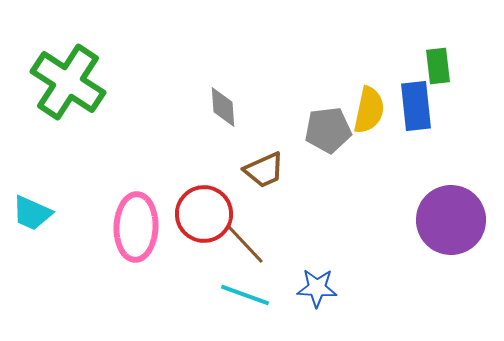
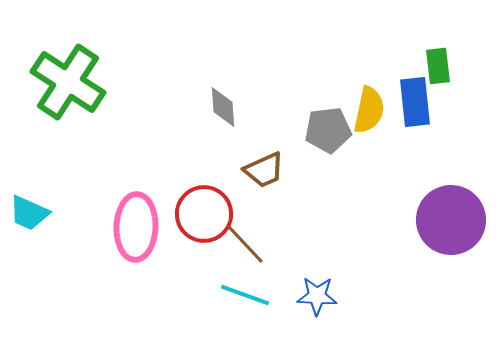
blue rectangle: moved 1 px left, 4 px up
cyan trapezoid: moved 3 px left
blue star: moved 8 px down
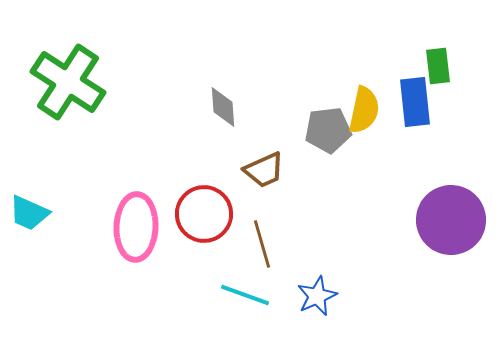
yellow semicircle: moved 5 px left
brown line: moved 17 px right; rotated 27 degrees clockwise
blue star: rotated 27 degrees counterclockwise
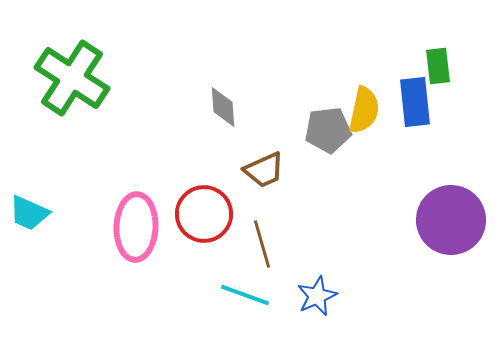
green cross: moved 4 px right, 4 px up
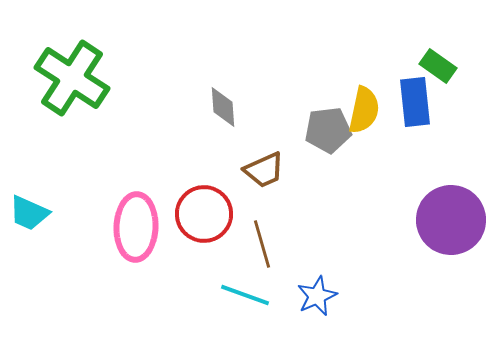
green rectangle: rotated 48 degrees counterclockwise
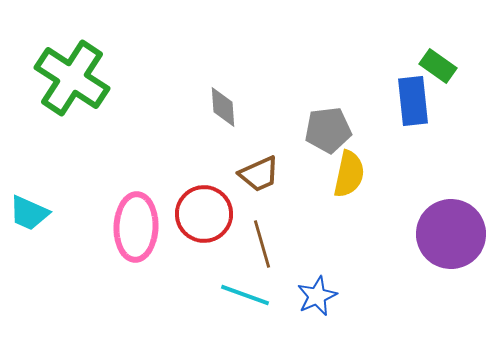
blue rectangle: moved 2 px left, 1 px up
yellow semicircle: moved 15 px left, 64 px down
brown trapezoid: moved 5 px left, 4 px down
purple circle: moved 14 px down
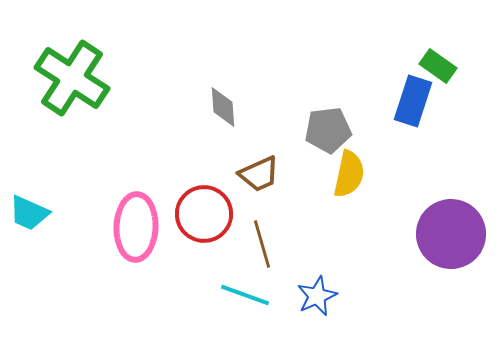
blue rectangle: rotated 24 degrees clockwise
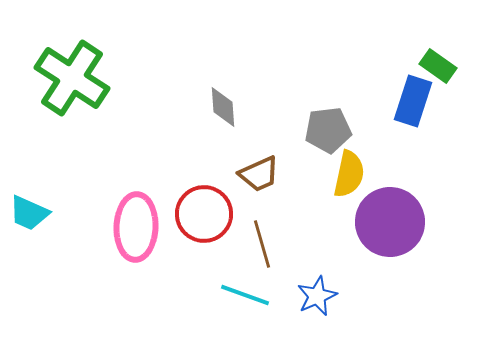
purple circle: moved 61 px left, 12 px up
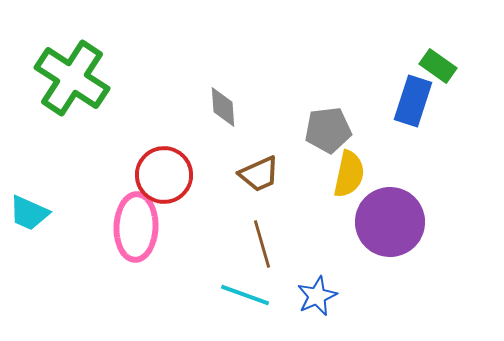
red circle: moved 40 px left, 39 px up
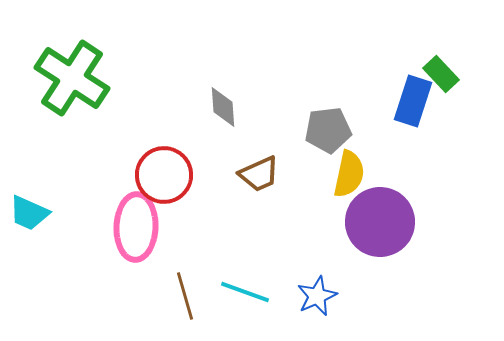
green rectangle: moved 3 px right, 8 px down; rotated 12 degrees clockwise
purple circle: moved 10 px left
brown line: moved 77 px left, 52 px down
cyan line: moved 3 px up
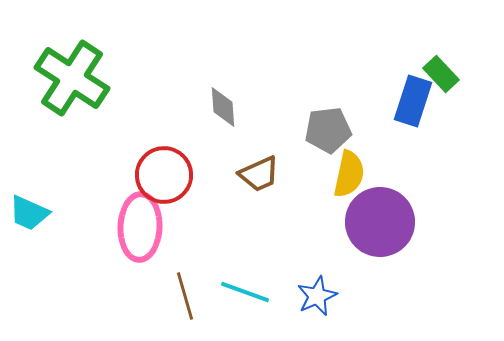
pink ellipse: moved 4 px right
